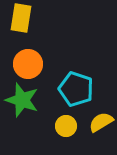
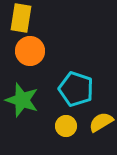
orange circle: moved 2 px right, 13 px up
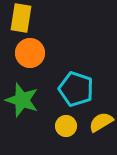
orange circle: moved 2 px down
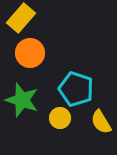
yellow rectangle: rotated 32 degrees clockwise
yellow semicircle: rotated 90 degrees counterclockwise
yellow circle: moved 6 px left, 8 px up
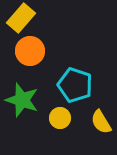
orange circle: moved 2 px up
cyan pentagon: moved 1 px left, 4 px up
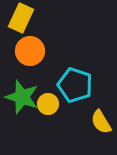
yellow rectangle: rotated 16 degrees counterclockwise
green star: moved 3 px up
yellow circle: moved 12 px left, 14 px up
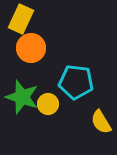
yellow rectangle: moved 1 px down
orange circle: moved 1 px right, 3 px up
cyan pentagon: moved 1 px right, 3 px up; rotated 12 degrees counterclockwise
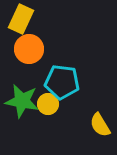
orange circle: moved 2 px left, 1 px down
cyan pentagon: moved 14 px left
green star: moved 4 px down; rotated 8 degrees counterclockwise
yellow semicircle: moved 1 px left, 3 px down
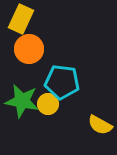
yellow semicircle: rotated 30 degrees counterclockwise
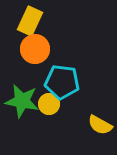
yellow rectangle: moved 9 px right, 2 px down
orange circle: moved 6 px right
yellow circle: moved 1 px right
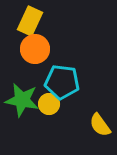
green star: moved 1 px up
yellow semicircle: rotated 25 degrees clockwise
